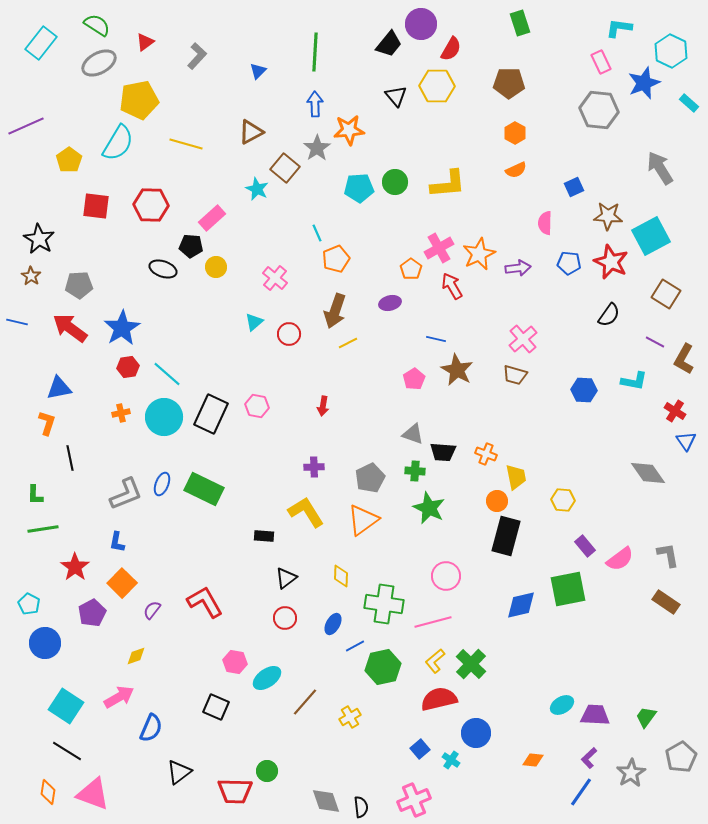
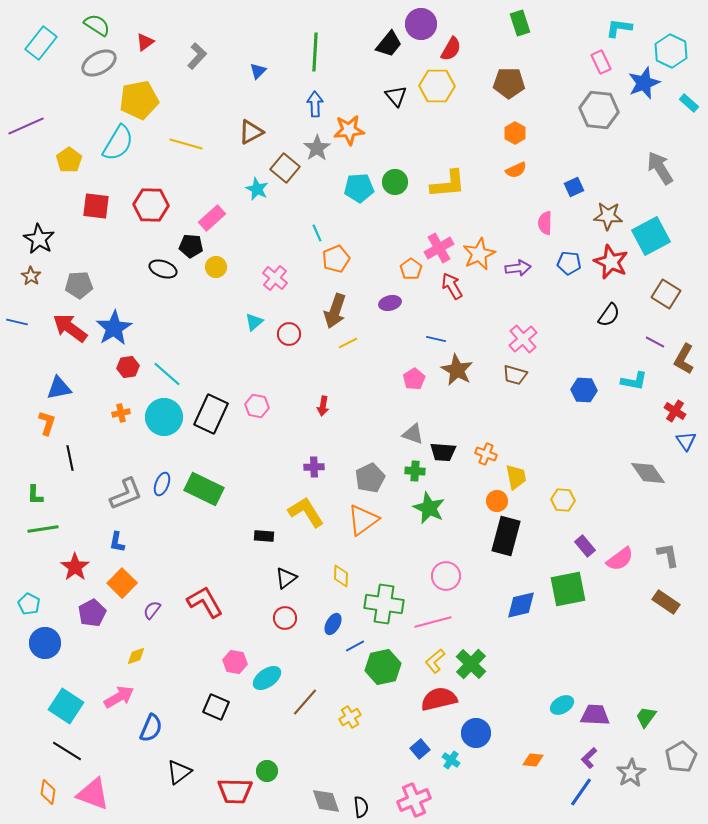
blue star at (122, 328): moved 8 px left
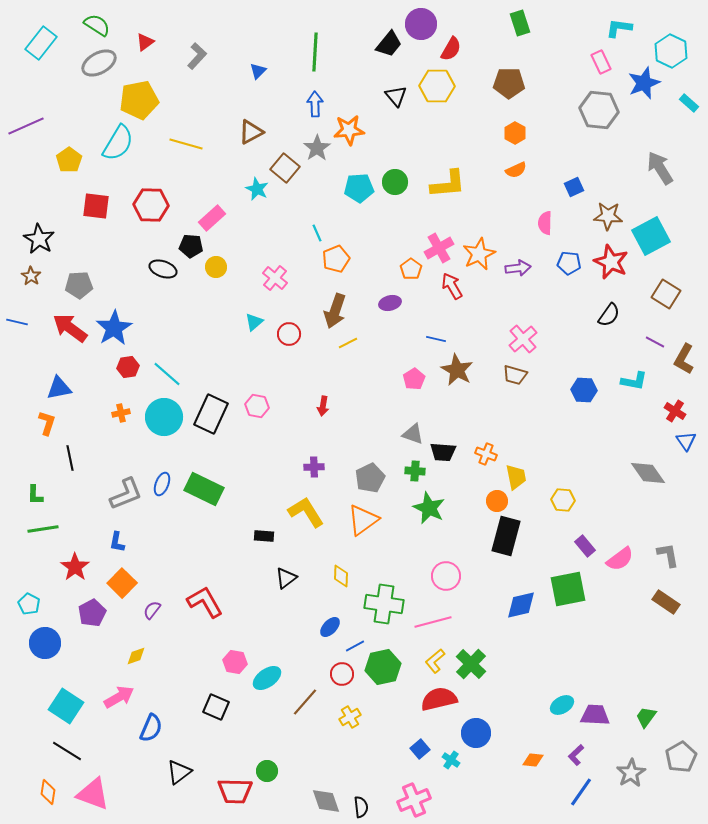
red circle at (285, 618): moved 57 px right, 56 px down
blue ellipse at (333, 624): moved 3 px left, 3 px down; rotated 15 degrees clockwise
purple L-shape at (589, 758): moved 13 px left, 3 px up
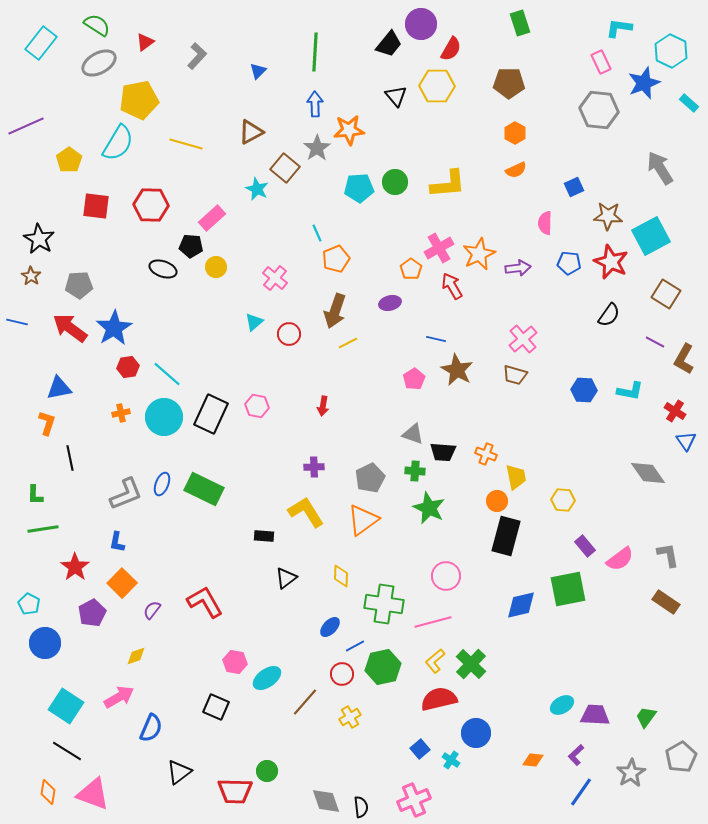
cyan L-shape at (634, 381): moved 4 px left, 10 px down
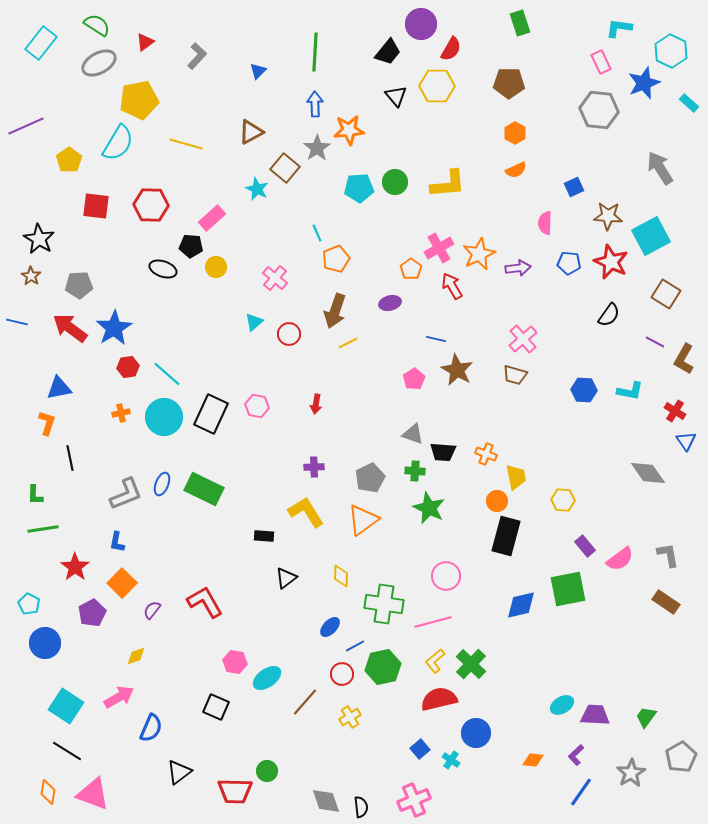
black trapezoid at (389, 44): moved 1 px left, 8 px down
red arrow at (323, 406): moved 7 px left, 2 px up
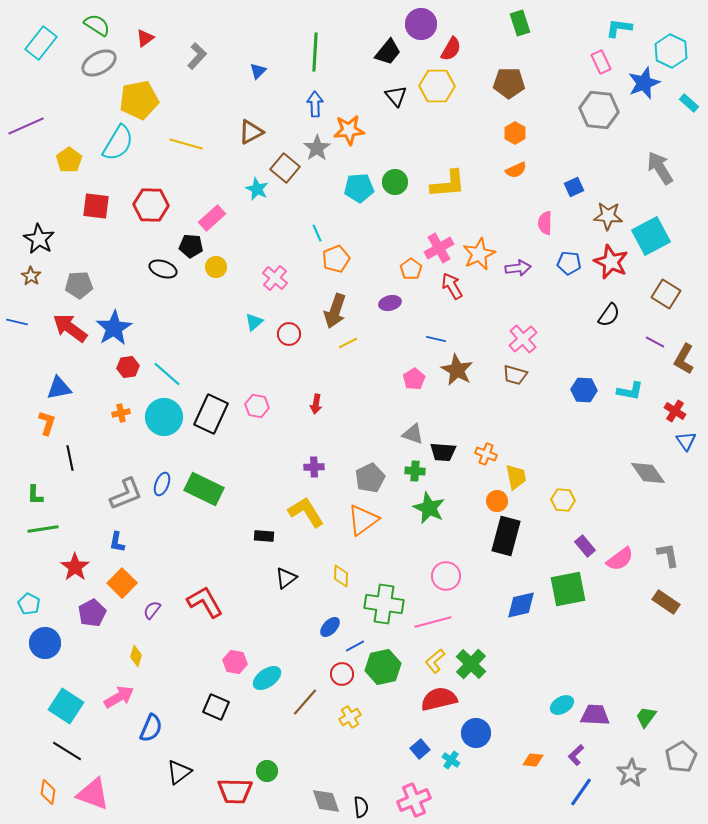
red triangle at (145, 42): moved 4 px up
yellow diamond at (136, 656): rotated 55 degrees counterclockwise
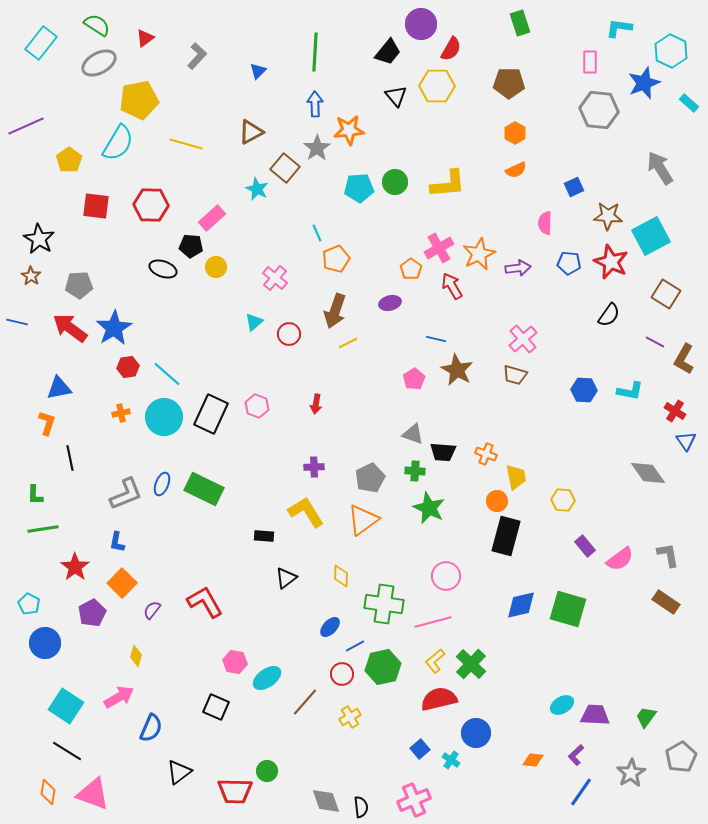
pink rectangle at (601, 62): moved 11 px left; rotated 25 degrees clockwise
pink hexagon at (257, 406): rotated 10 degrees clockwise
green square at (568, 589): moved 20 px down; rotated 27 degrees clockwise
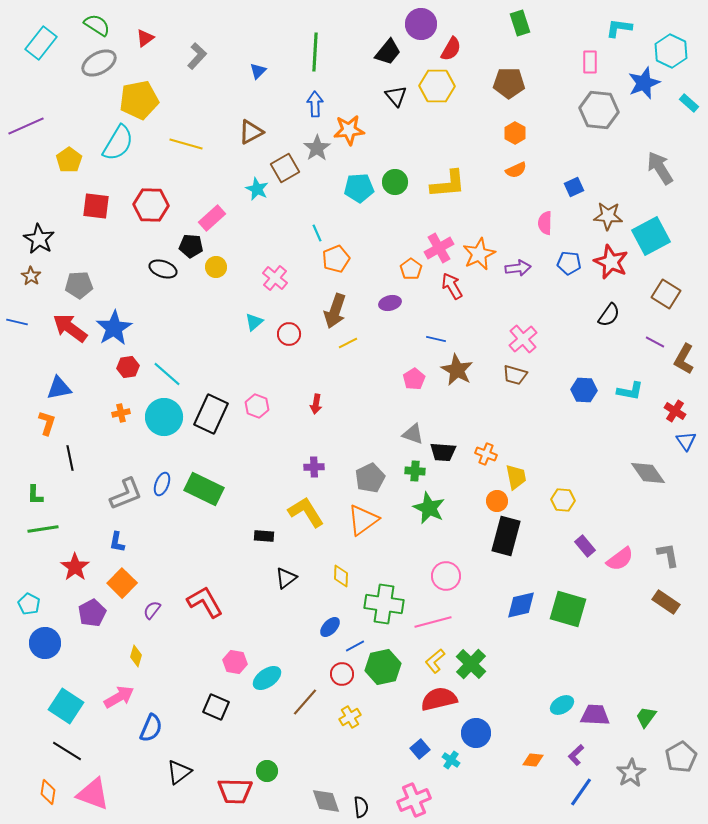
brown square at (285, 168): rotated 20 degrees clockwise
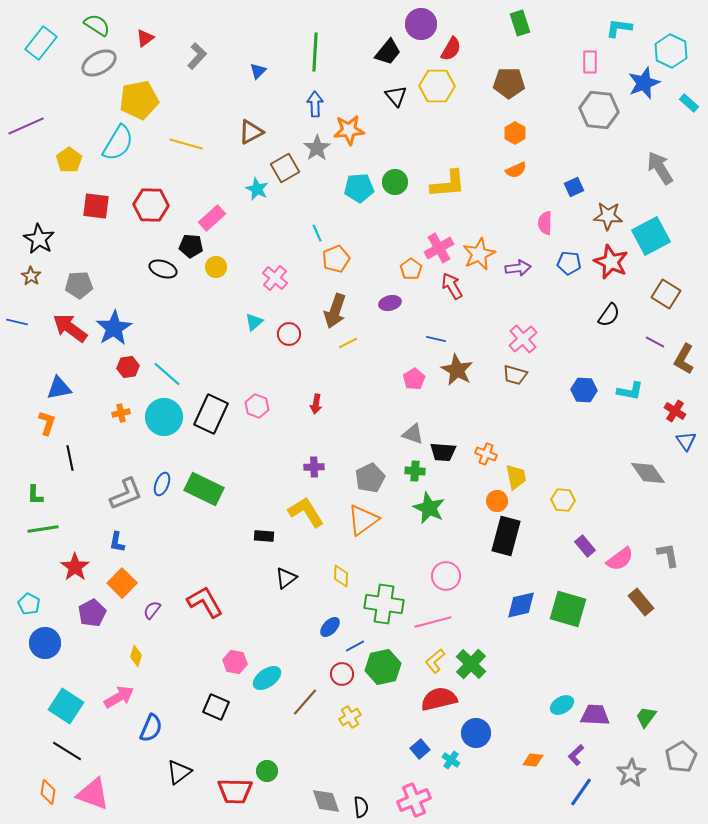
brown rectangle at (666, 602): moved 25 px left; rotated 16 degrees clockwise
